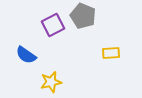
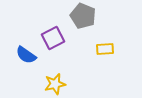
purple square: moved 13 px down
yellow rectangle: moved 6 px left, 4 px up
yellow star: moved 4 px right, 2 px down
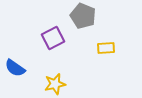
yellow rectangle: moved 1 px right, 1 px up
blue semicircle: moved 11 px left, 13 px down
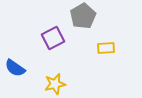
gray pentagon: rotated 20 degrees clockwise
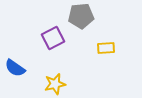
gray pentagon: moved 2 px left; rotated 25 degrees clockwise
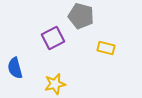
gray pentagon: rotated 20 degrees clockwise
yellow rectangle: rotated 18 degrees clockwise
blue semicircle: rotated 40 degrees clockwise
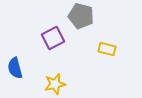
yellow rectangle: moved 1 px right, 1 px down
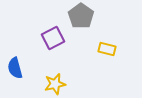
gray pentagon: rotated 20 degrees clockwise
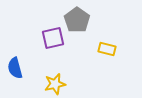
gray pentagon: moved 4 px left, 4 px down
purple square: rotated 15 degrees clockwise
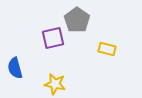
yellow star: rotated 25 degrees clockwise
